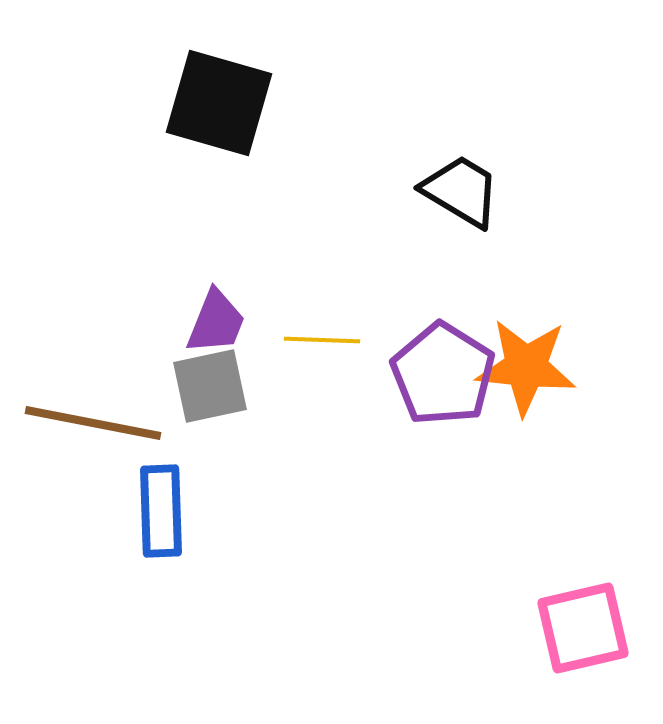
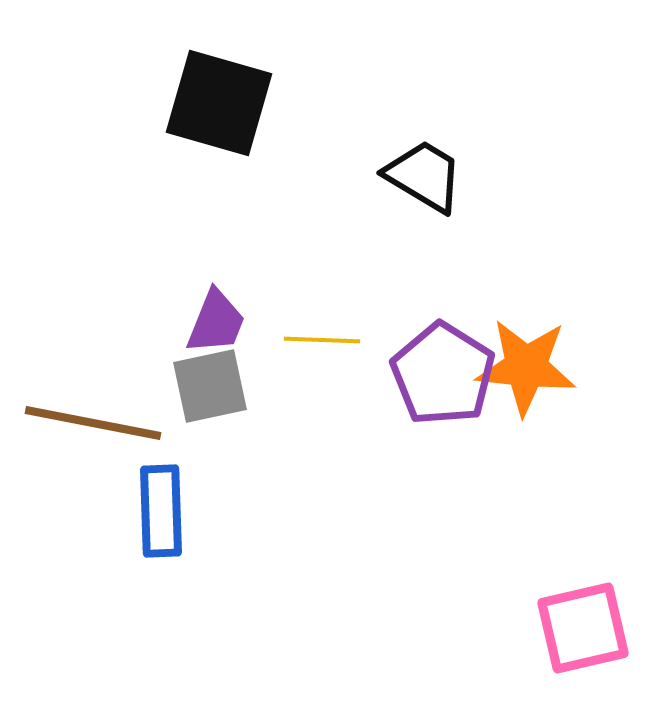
black trapezoid: moved 37 px left, 15 px up
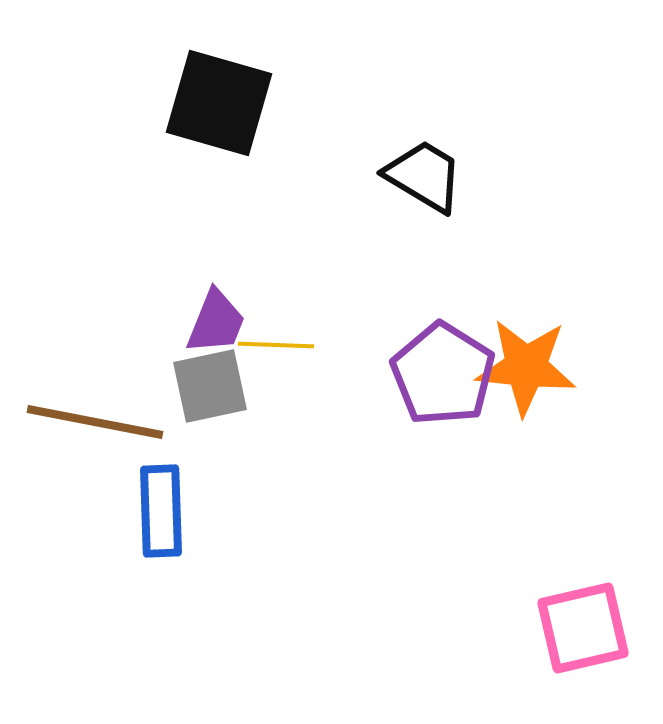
yellow line: moved 46 px left, 5 px down
brown line: moved 2 px right, 1 px up
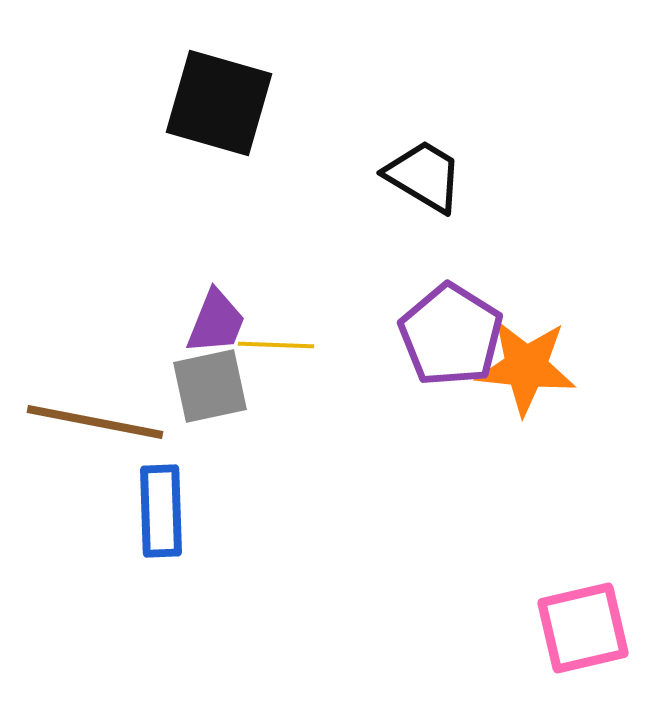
purple pentagon: moved 8 px right, 39 px up
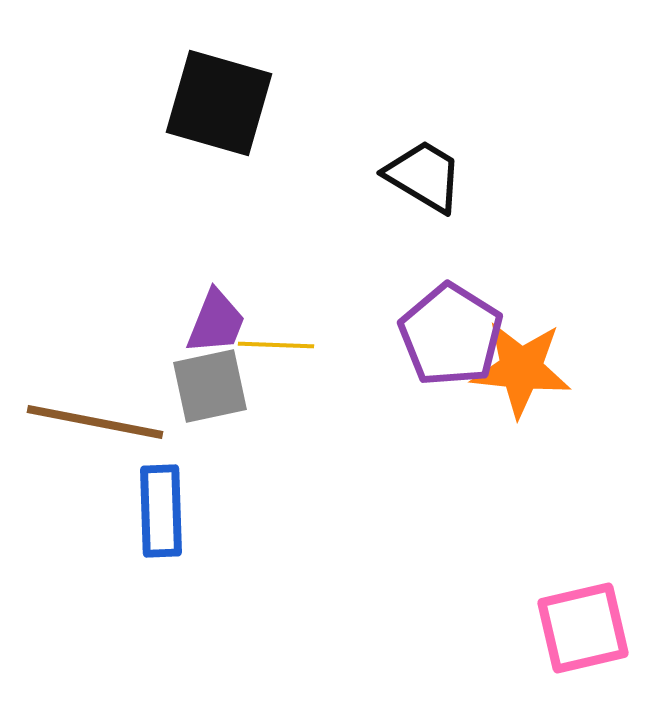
orange star: moved 5 px left, 2 px down
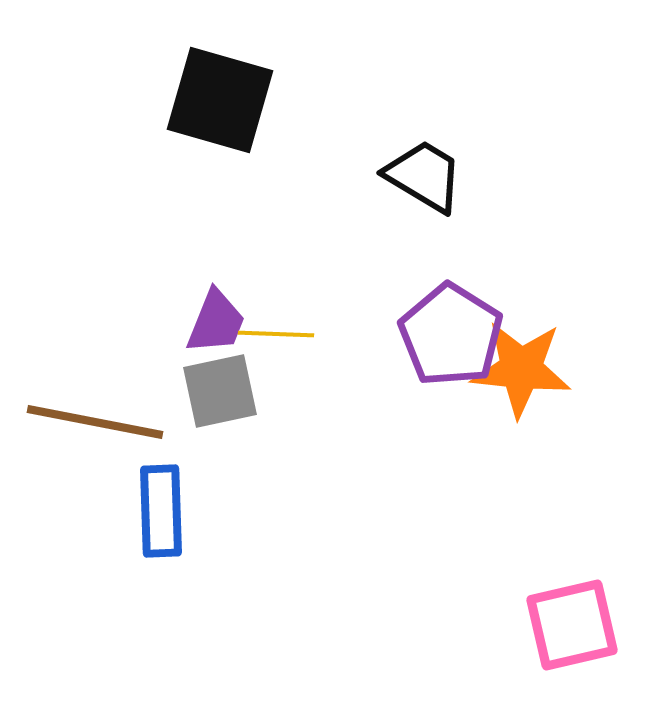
black square: moved 1 px right, 3 px up
yellow line: moved 11 px up
gray square: moved 10 px right, 5 px down
pink square: moved 11 px left, 3 px up
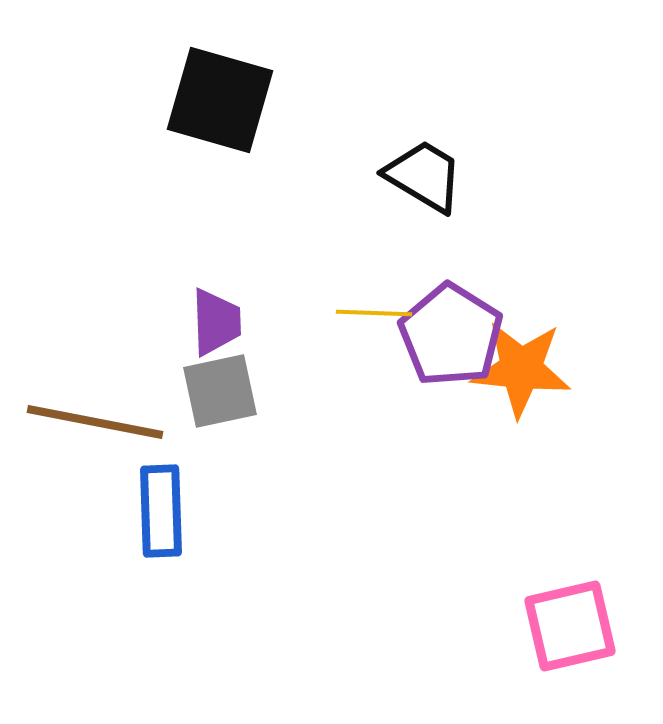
purple trapezoid: rotated 24 degrees counterclockwise
yellow line: moved 98 px right, 21 px up
pink square: moved 2 px left, 1 px down
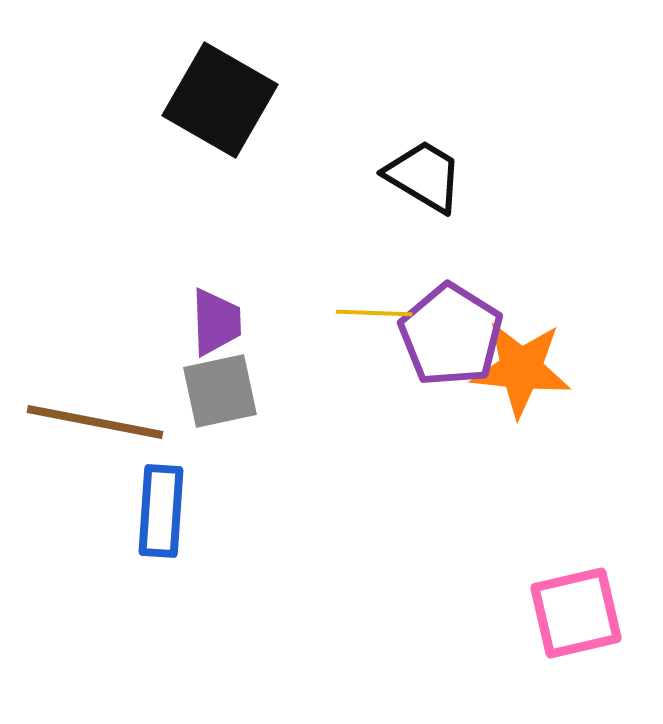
black square: rotated 14 degrees clockwise
blue rectangle: rotated 6 degrees clockwise
pink square: moved 6 px right, 13 px up
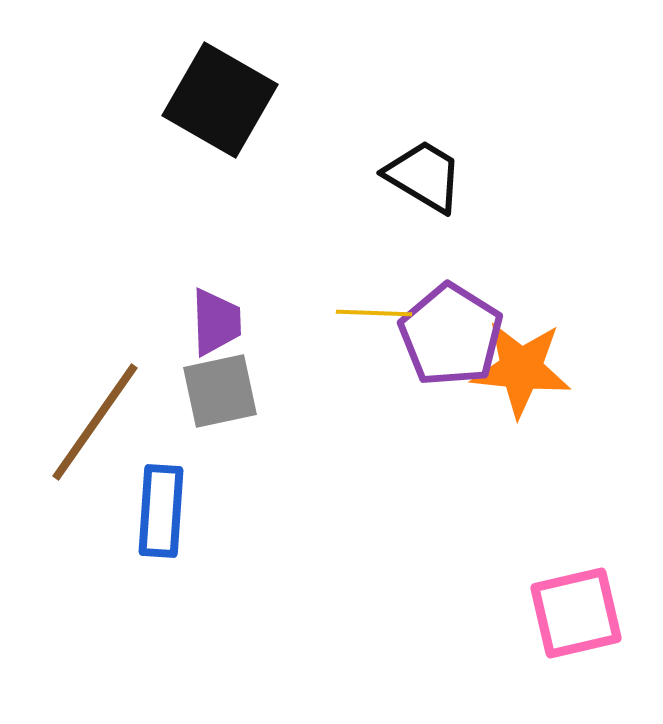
brown line: rotated 66 degrees counterclockwise
